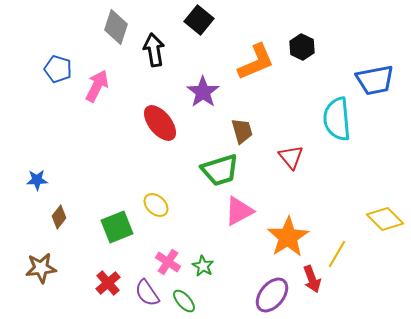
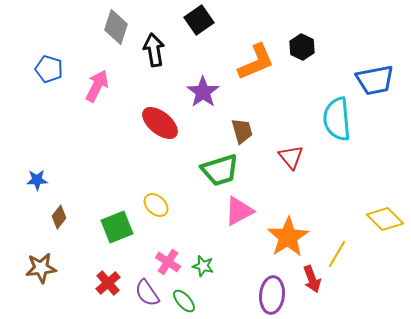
black square: rotated 16 degrees clockwise
blue pentagon: moved 9 px left
red ellipse: rotated 12 degrees counterclockwise
green star: rotated 15 degrees counterclockwise
purple ellipse: rotated 33 degrees counterclockwise
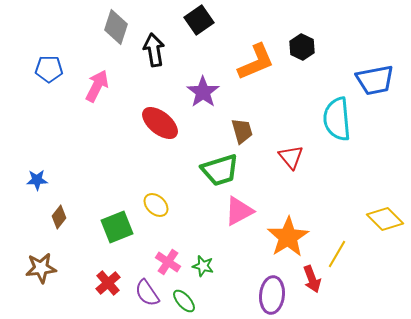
blue pentagon: rotated 16 degrees counterclockwise
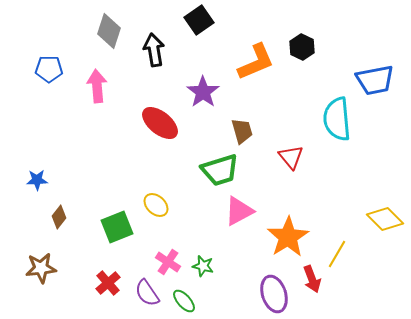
gray diamond: moved 7 px left, 4 px down
pink arrow: rotated 32 degrees counterclockwise
purple ellipse: moved 2 px right, 1 px up; rotated 24 degrees counterclockwise
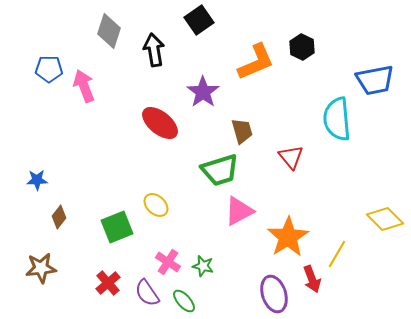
pink arrow: moved 13 px left; rotated 16 degrees counterclockwise
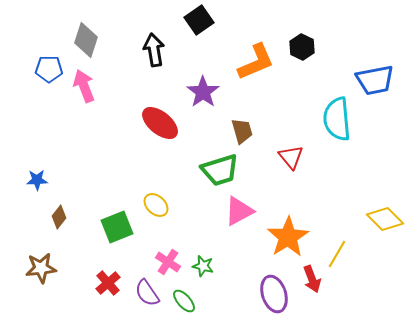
gray diamond: moved 23 px left, 9 px down
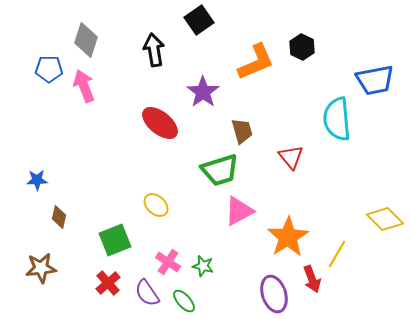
brown diamond: rotated 25 degrees counterclockwise
green square: moved 2 px left, 13 px down
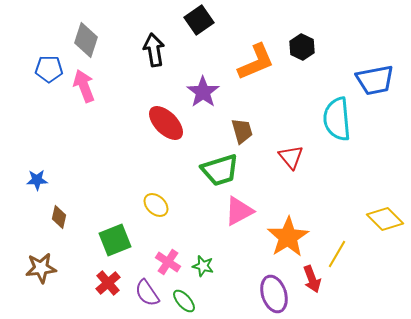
red ellipse: moved 6 px right; rotated 6 degrees clockwise
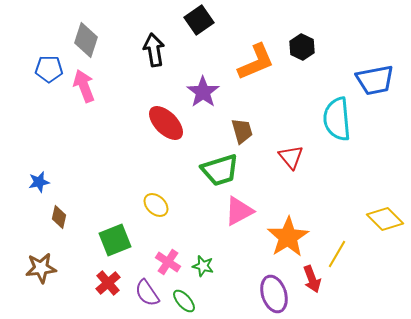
blue star: moved 2 px right, 2 px down; rotated 10 degrees counterclockwise
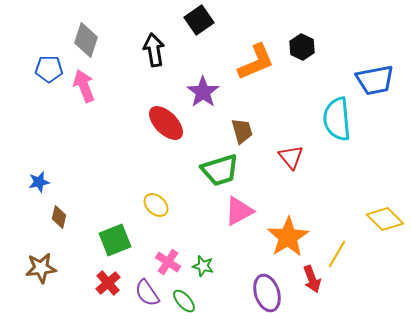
purple ellipse: moved 7 px left, 1 px up
